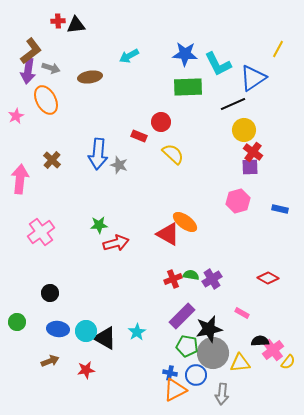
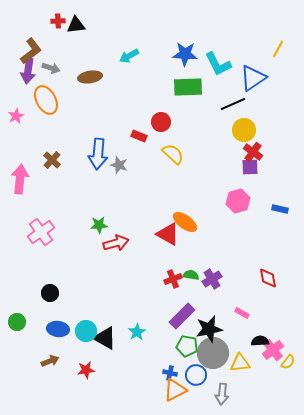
red diamond at (268, 278): rotated 50 degrees clockwise
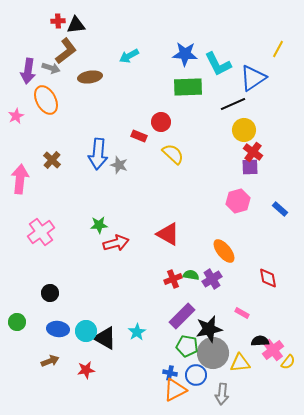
brown L-shape at (31, 51): moved 35 px right
blue rectangle at (280, 209): rotated 28 degrees clockwise
orange ellipse at (185, 222): moved 39 px right, 29 px down; rotated 15 degrees clockwise
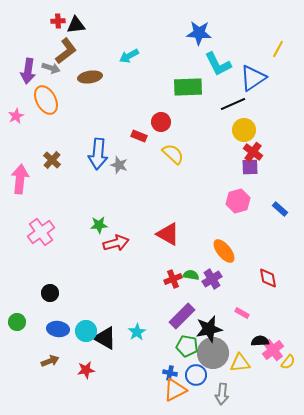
blue star at (185, 54): moved 14 px right, 21 px up
